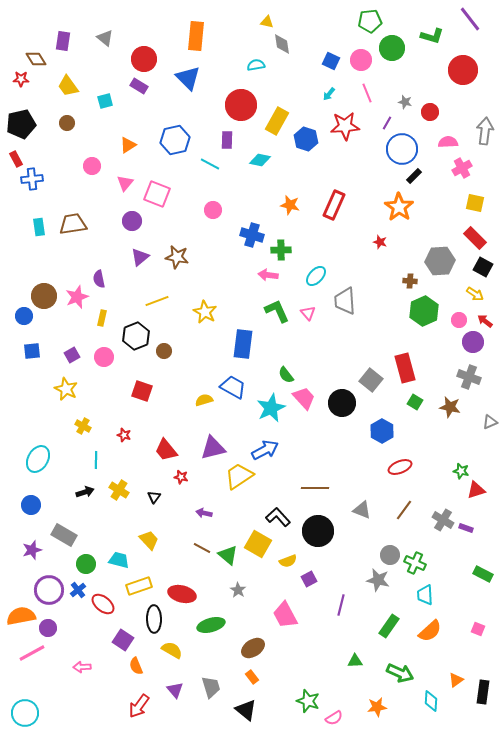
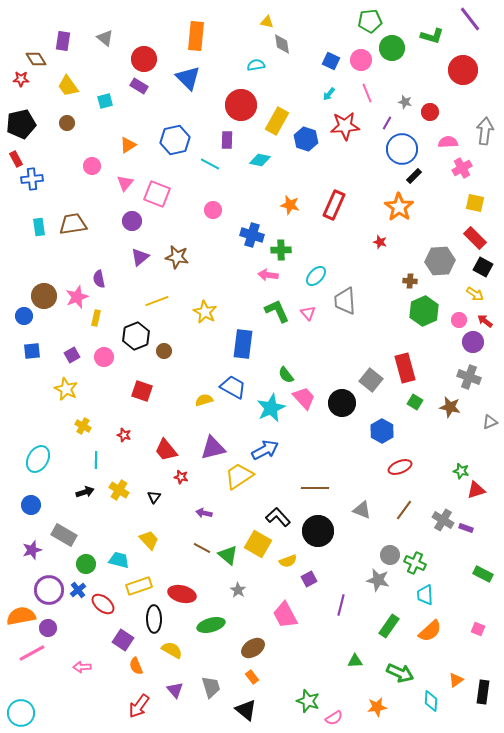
yellow rectangle at (102, 318): moved 6 px left
cyan circle at (25, 713): moved 4 px left
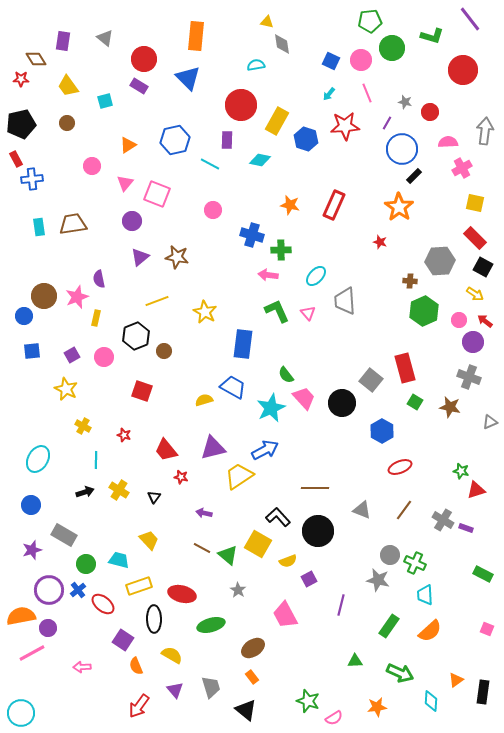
pink square at (478, 629): moved 9 px right
yellow semicircle at (172, 650): moved 5 px down
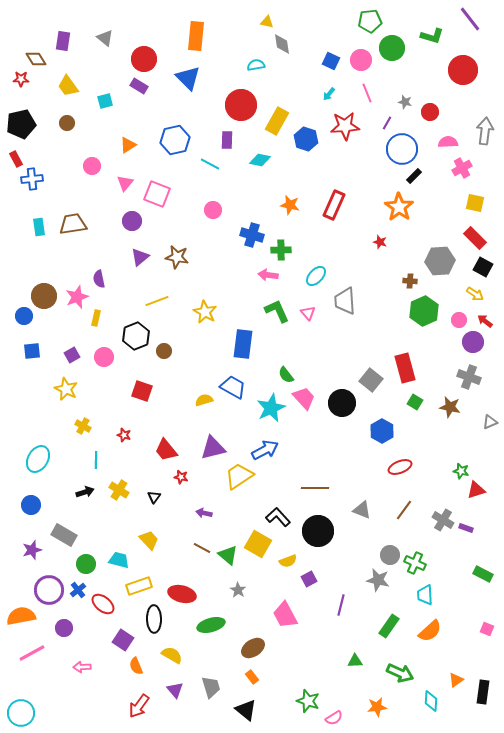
purple circle at (48, 628): moved 16 px right
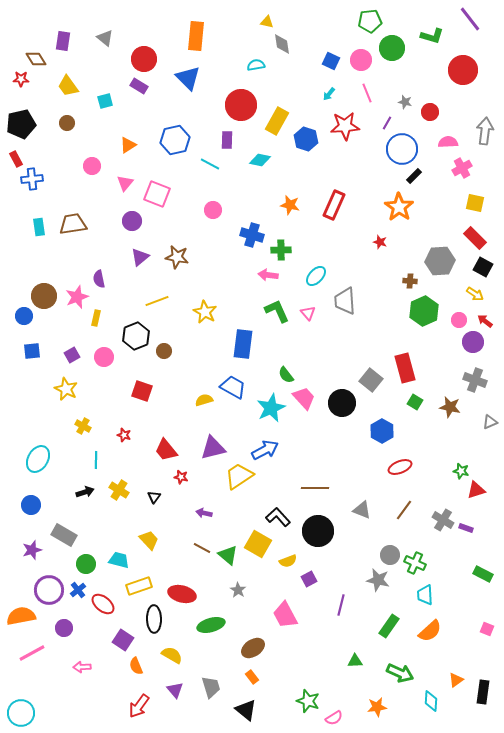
gray cross at (469, 377): moved 6 px right, 3 px down
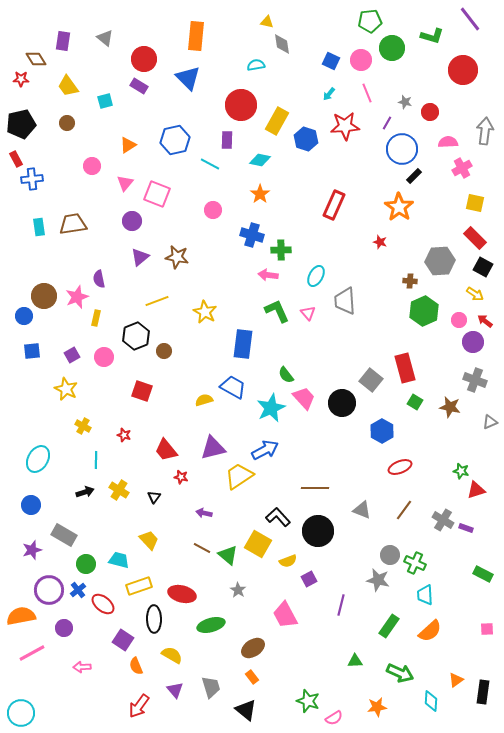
orange star at (290, 205): moved 30 px left, 11 px up; rotated 24 degrees clockwise
cyan ellipse at (316, 276): rotated 15 degrees counterclockwise
pink square at (487, 629): rotated 24 degrees counterclockwise
